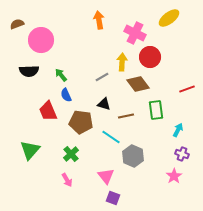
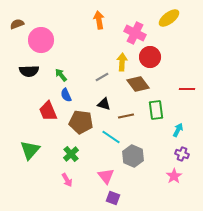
red line: rotated 21 degrees clockwise
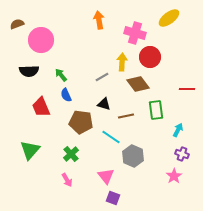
pink cross: rotated 10 degrees counterclockwise
red trapezoid: moved 7 px left, 4 px up
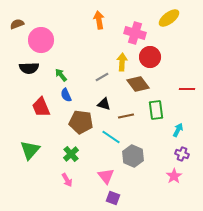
black semicircle: moved 3 px up
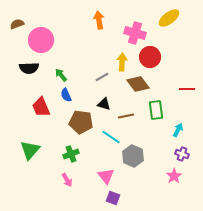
green cross: rotated 21 degrees clockwise
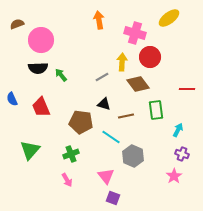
black semicircle: moved 9 px right
blue semicircle: moved 54 px left, 4 px down
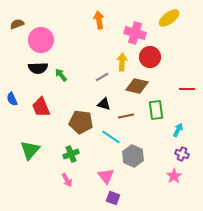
brown diamond: moved 1 px left, 2 px down; rotated 40 degrees counterclockwise
